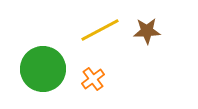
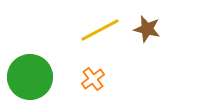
brown star: moved 2 px up; rotated 16 degrees clockwise
green circle: moved 13 px left, 8 px down
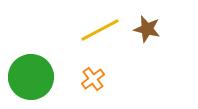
green circle: moved 1 px right
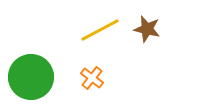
orange cross: moved 1 px left, 1 px up; rotated 15 degrees counterclockwise
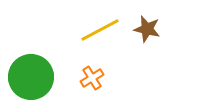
orange cross: rotated 20 degrees clockwise
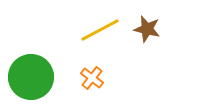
orange cross: rotated 20 degrees counterclockwise
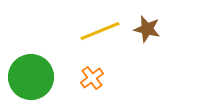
yellow line: moved 1 px down; rotated 6 degrees clockwise
orange cross: rotated 15 degrees clockwise
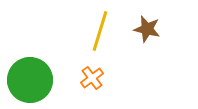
yellow line: rotated 51 degrees counterclockwise
green circle: moved 1 px left, 3 px down
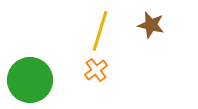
brown star: moved 4 px right, 4 px up
orange cross: moved 4 px right, 8 px up
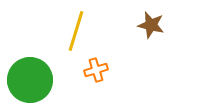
yellow line: moved 24 px left
orange cross: rotated 20 degrees clockwise
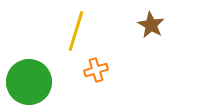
brown star: rotated 16 degrees clockwise
green circle: moved 1 px left, 2 px down
